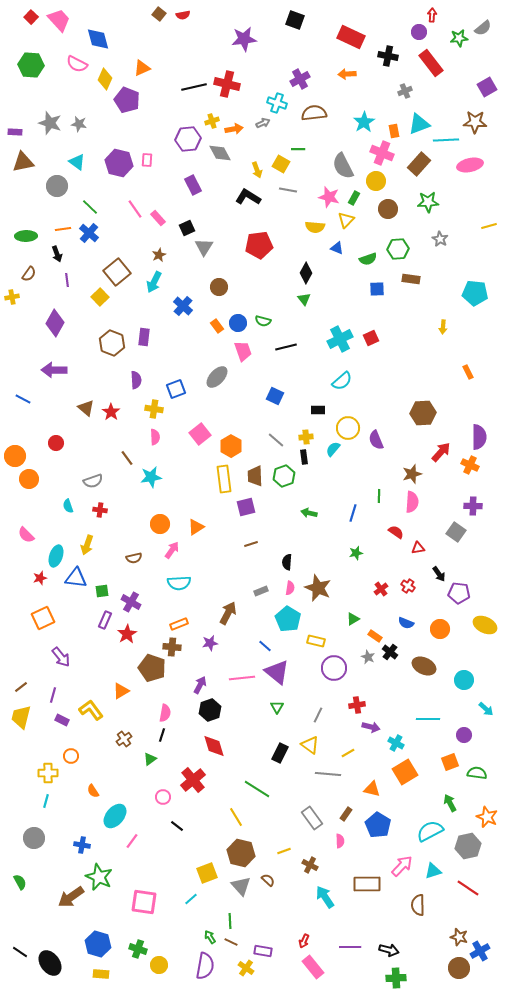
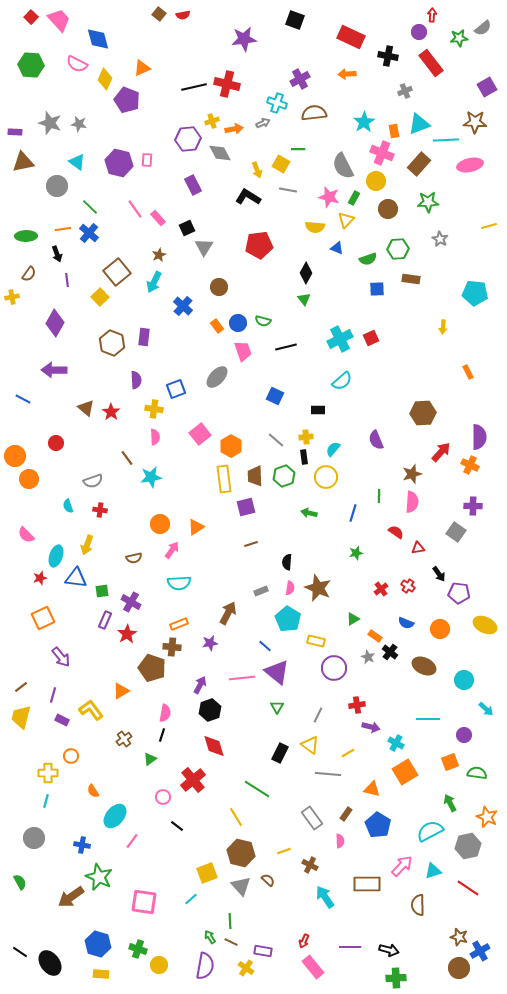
yellow circle at (348, 428): moved 22 px left, 49 px down
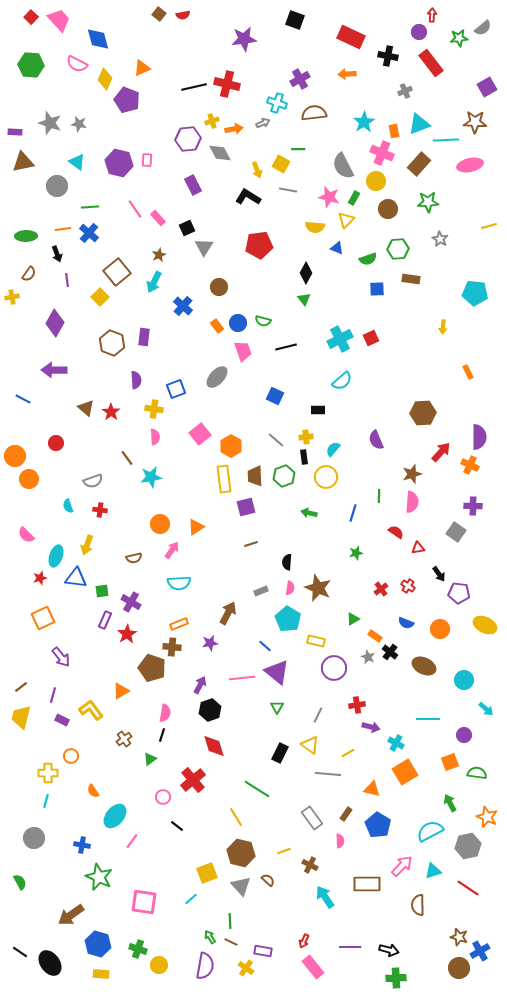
green line at (90, 207): rotated 48 degrees counterclockwise
brown arrow at (71, 897): moved 18 px down
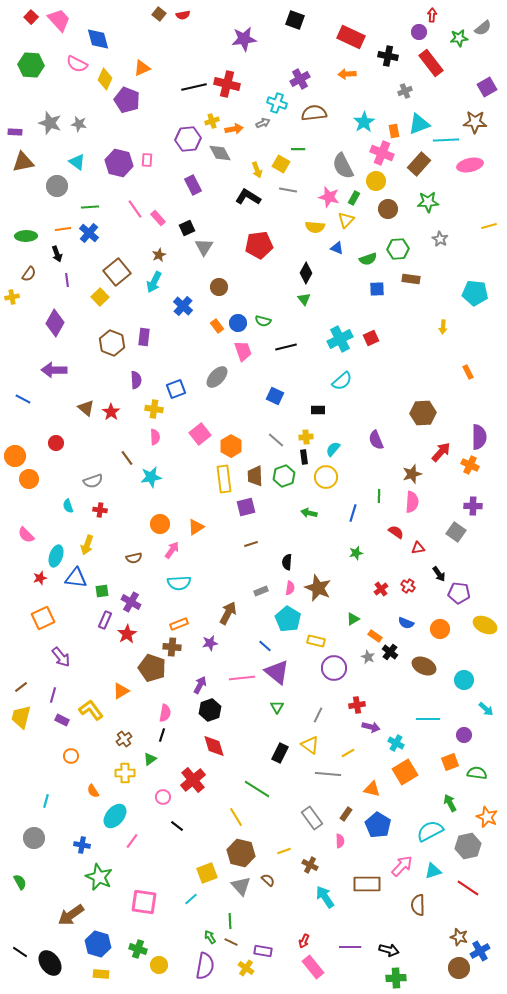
yellow cross at (48, 773): moved 77 px right
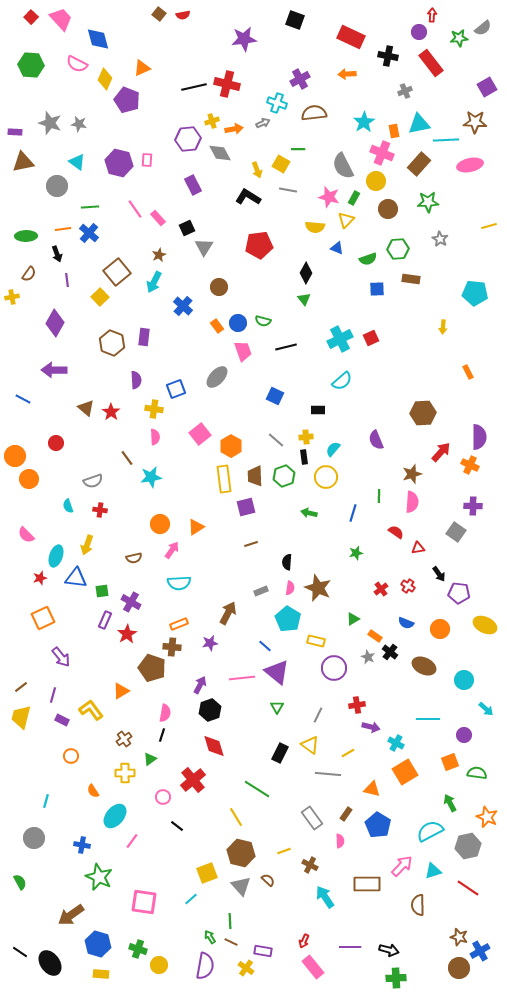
pink trapezoid at (59, 20): moved 2 px right, 1 px up
cyan triangle at (419, 124): rotated 10 degrees clockwise
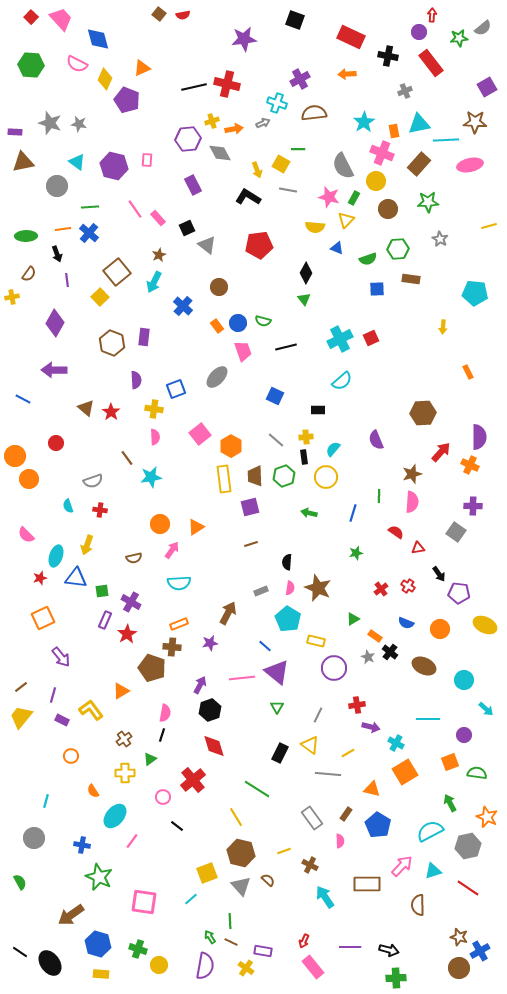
purple hexagon at (119, 163): moved 5 px left, 3 px down
gray triangle at (204, 247): moved 3 px right, 2 px up; rotated 24 degrees counterclockwise
purple square at (246, 507): moved 4 px right
yellow trapezoid at (21, 717): rotated 25 degrees clockwise
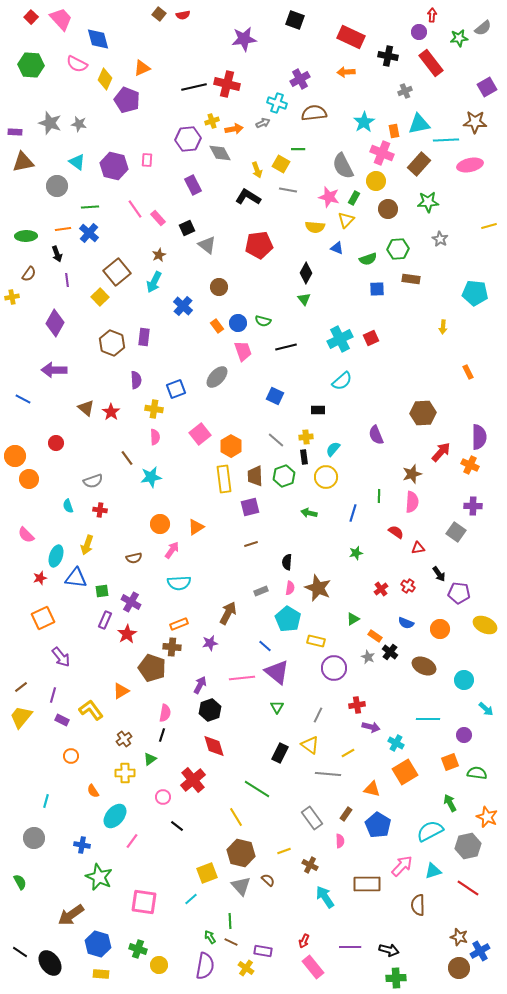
orange arrow at (347, 74): moved 1 px left, 2 px up
purple semicircle at (376, 440): moved 5 px up
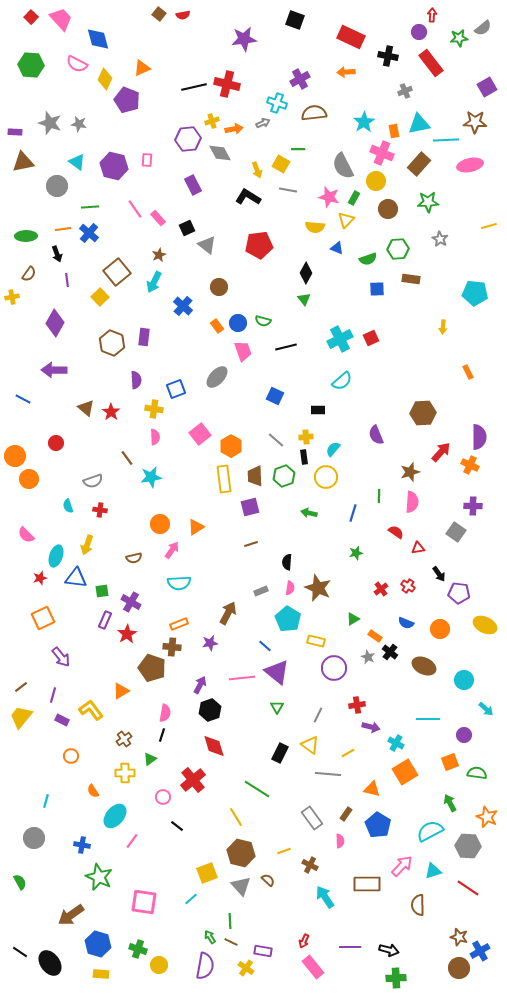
brown star at (412, 474): moved 2 px left, 2 px up
gray hexagon at (468, 846): rotated 15 degrees clockwise
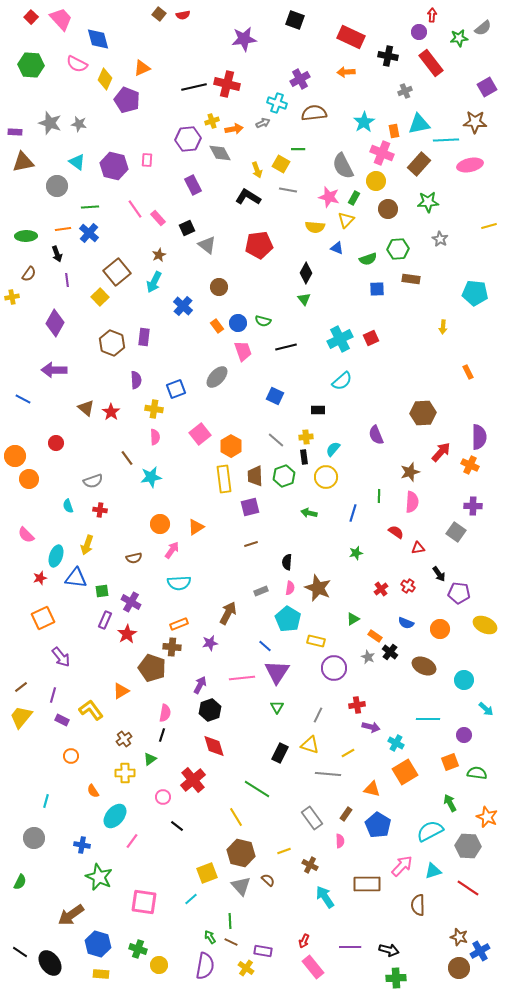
purple triangle at (277, 672): rotated 24 degrees clockwise
yellow triangle at (310, 745): rotated 18 degrees counterclockwise
green semicircle at (20, 882): rotated 56 degrees clockwise
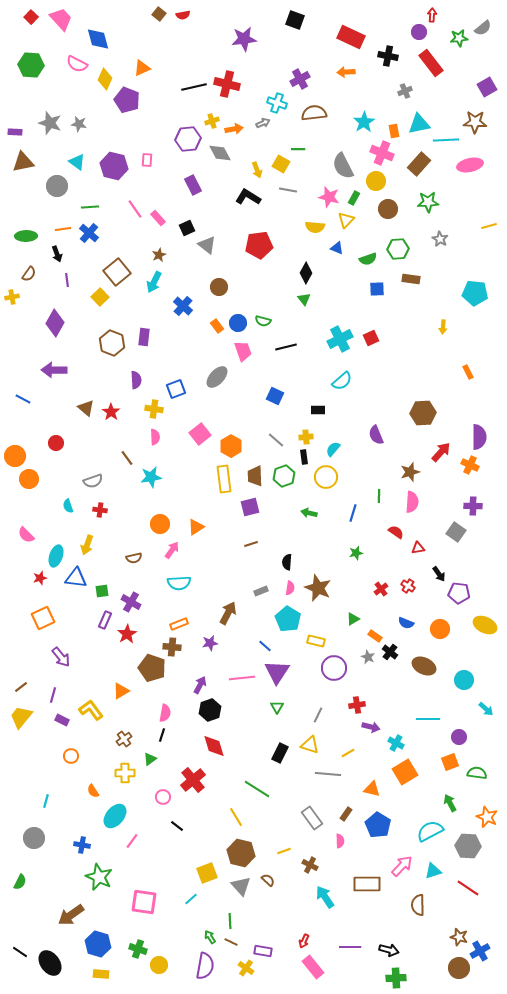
purple circle at (464, 735): moved 5 px left, 2 px down
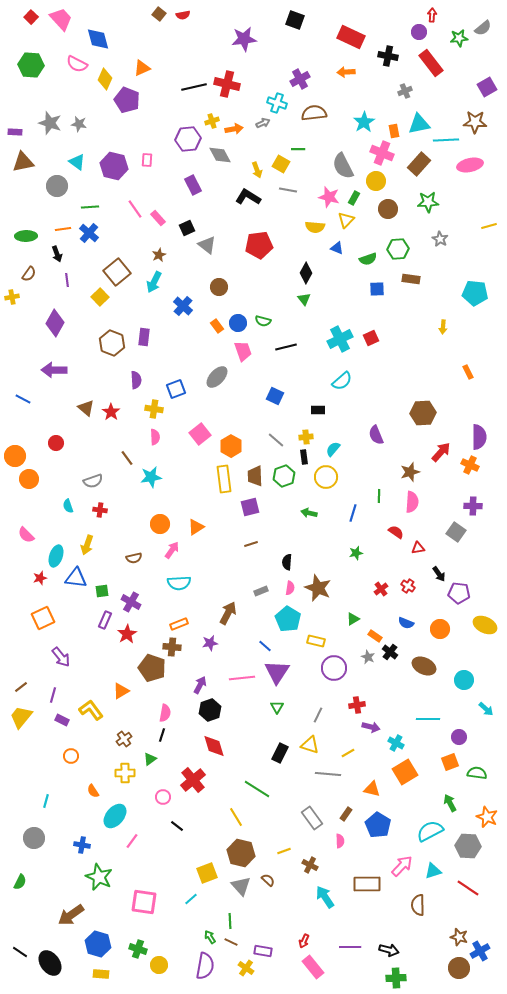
gray diamond at (220, 153): moved 2 px down
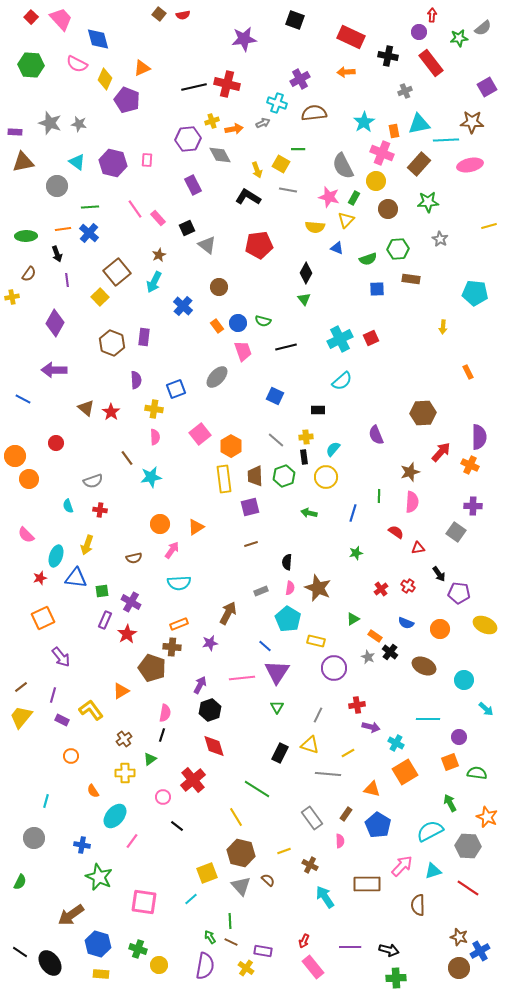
brown star at (475, 122): moved 3 px left
purple hexagon at (114, 166): moved 1 px left, 3 px up
